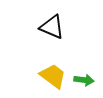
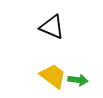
green arrow: moved 6 px left
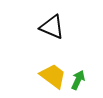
green arrow: rotated 72 degrees counterclockwise
